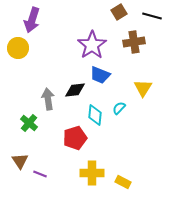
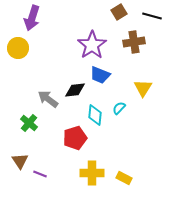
purple arrow: moved 2 px up
gray arrow: rotated 45 degrees counterclockwise
yellow rectangle: moved 1 px right, 4 px up
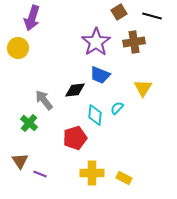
purple star: moved 4 px right, 3 px up
gray arrow: moved 4 px left, 1 px down; rotated 15 degrees clockwise
cyan semicircle: moved 2 px left
